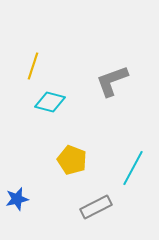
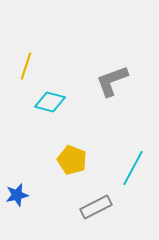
yellow line: moved 7 px left
blue star: moved 4 px up
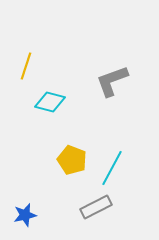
cyan line: moved 21 px left
blue star: moved 8 px right, 20 px down
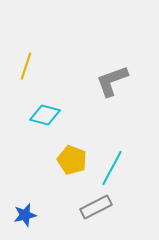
cyan diamond: moved 5 px left, 13 px down
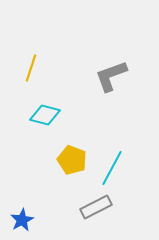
yellow line: moved 5 px right, 2 px down
gray L-shape: moved 1 px left, 5 px up
blue star: moved 3 px left, 5 px down; rotated 15 degrees counterclockwise
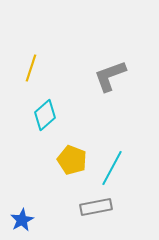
gray L-shape: moved 1 px left
cyan diamond: rotated 56 degrees counterclockwise
gray rectangle: rotated 16 degrees clockwise
